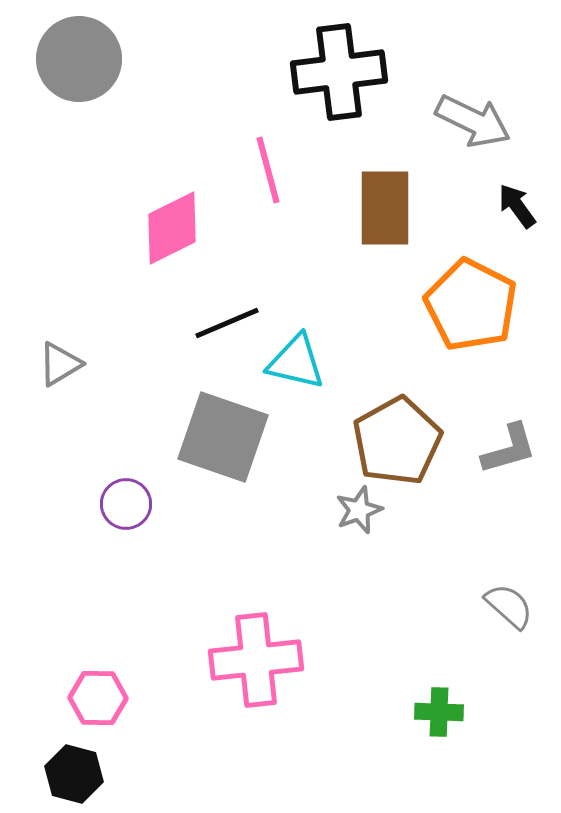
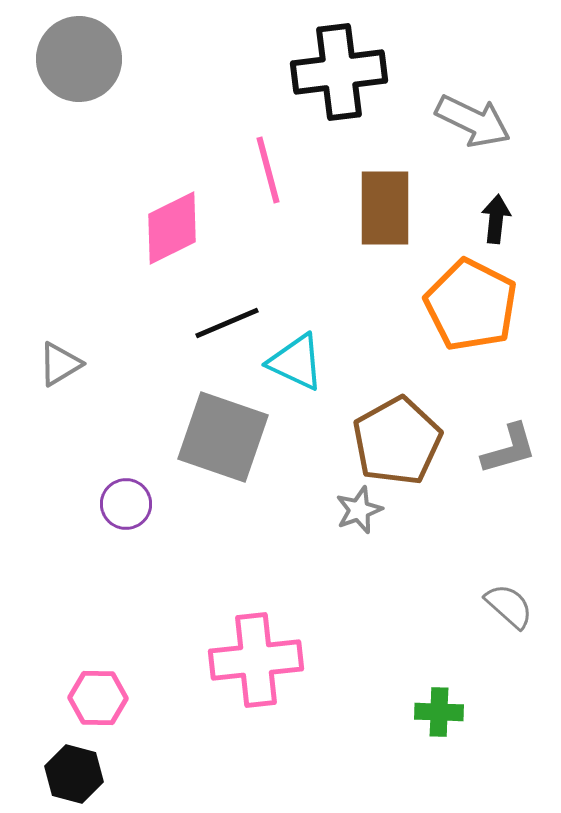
black arrow: moved 21 px left, 13 px down; rotated 42 degrees clockwise
cyan triangle: rotated 12 degrees clockwise
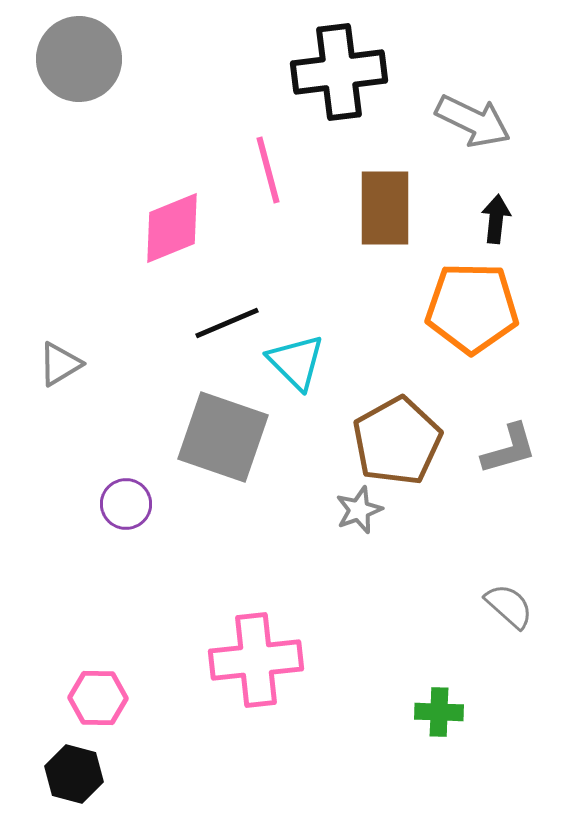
pink diamond: rotated 4 degrees clockwise
orange pentagon: moved 1 px right, 3 px down; rotated 26 degrees counterclockwise
cyan triangle: rotated 20 degrees clockwise
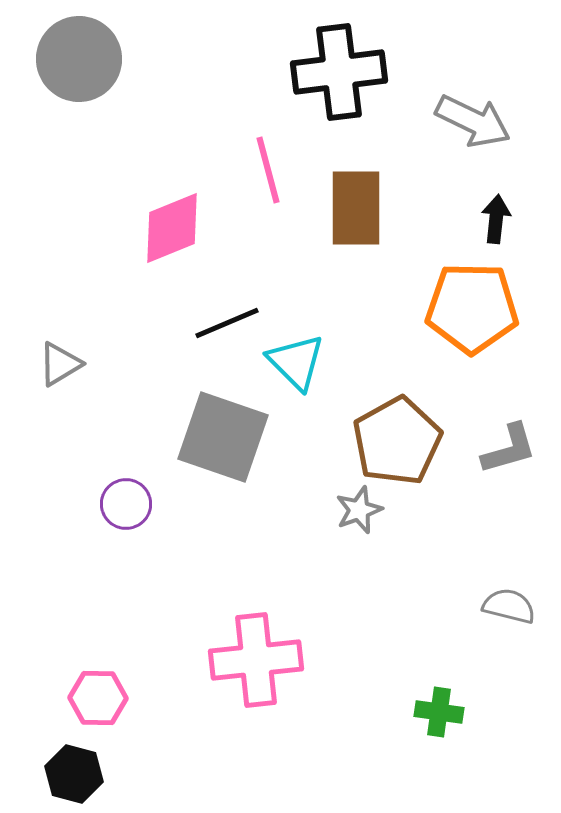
brown rectangle: moved 29 px left
gray semicircle: rotated 28 degrees counterclockwise
green cross: rotated 6 degrees clockwise
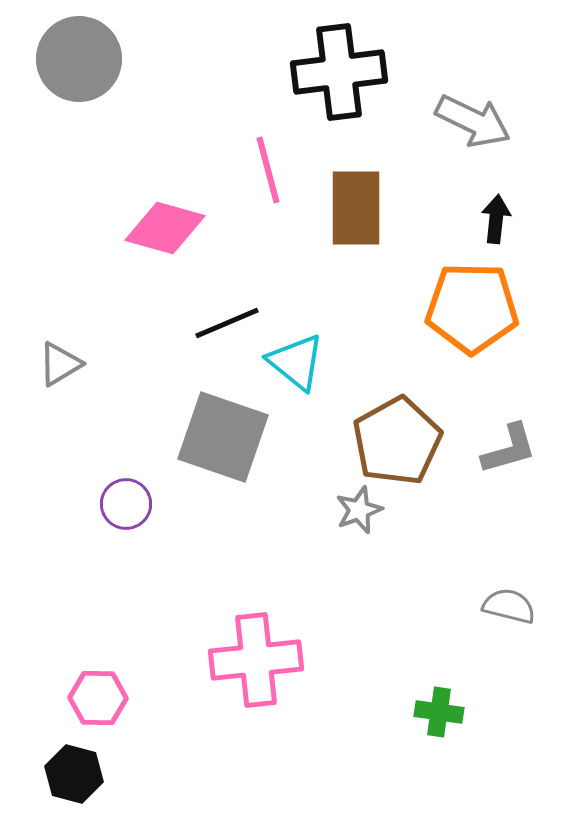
pink diamond: moved 7 px left; rotated 38 degrees clockwise
cyan triangle: rotated 6 degrees counterclockwise
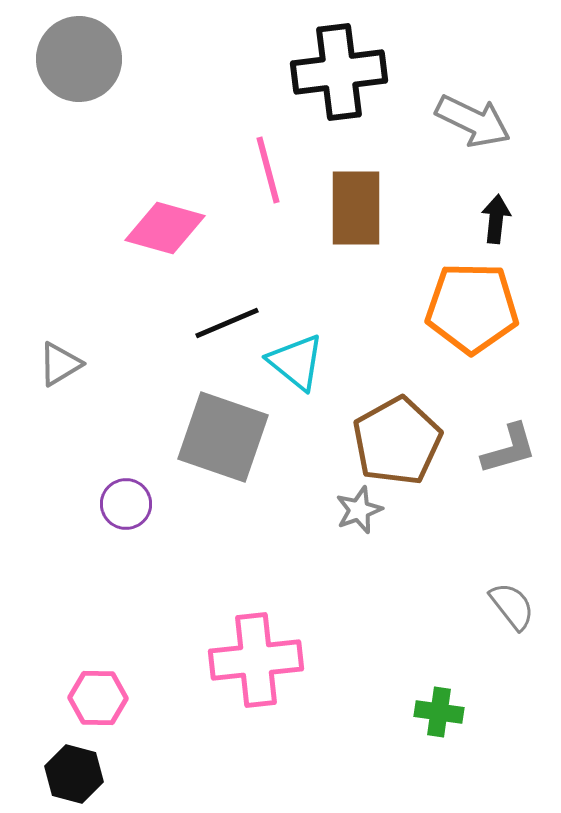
gray semicircle: moved 3 px right; rotated 38 degrees clockwise
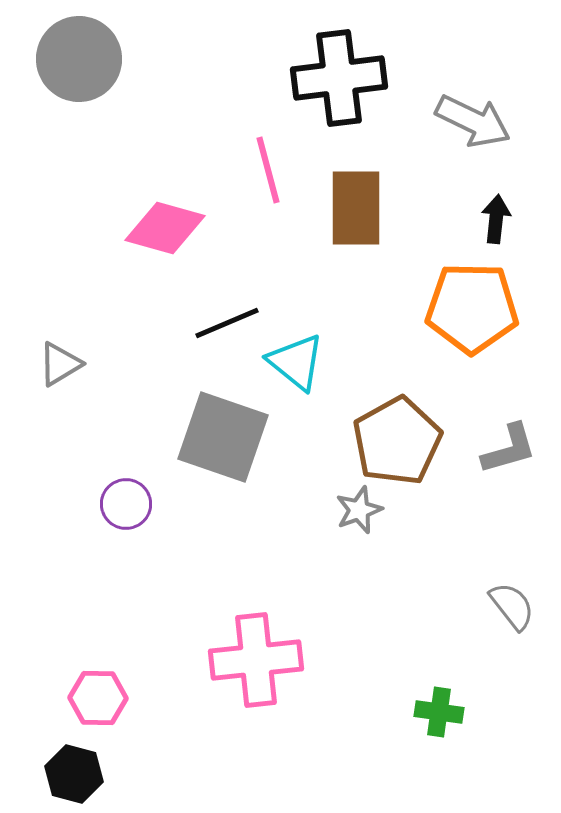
black cross: moved 6 px down
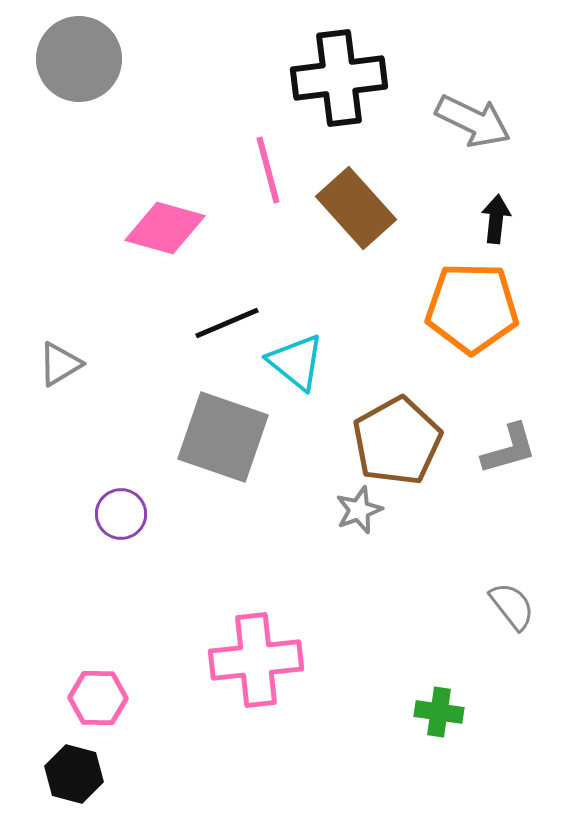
brown rectangle: rotated 42 degrees counterclockwise
purple circle: moved 5 px left, 10 px down
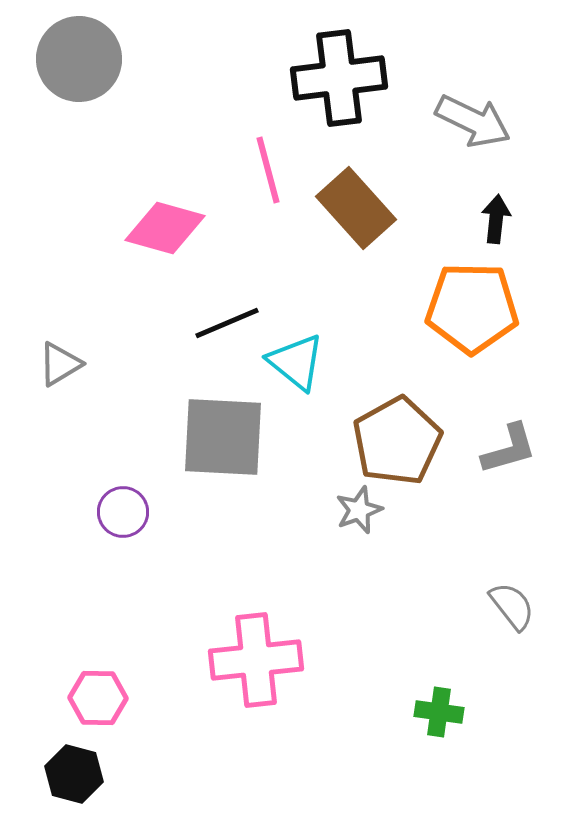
gray square: rotated 16 degrees counterclockwise
purple circle: moved 2 px right, 2 px up
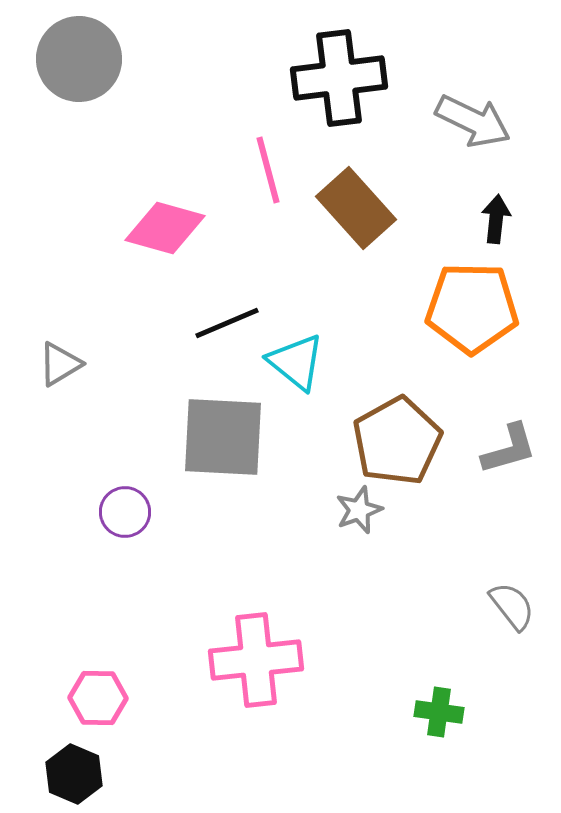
purple circle: moved 2 px right
black hexagon: rotated 8 degrees clockwise
